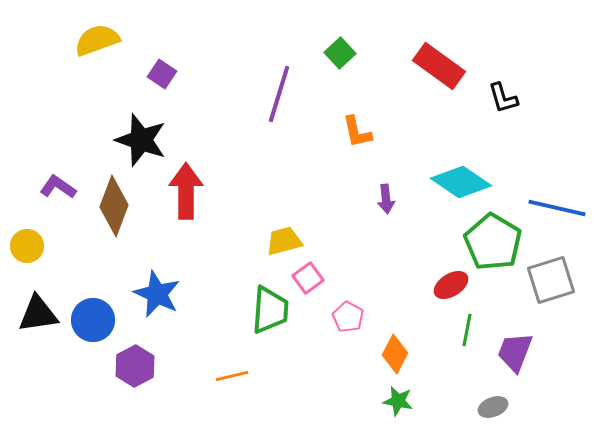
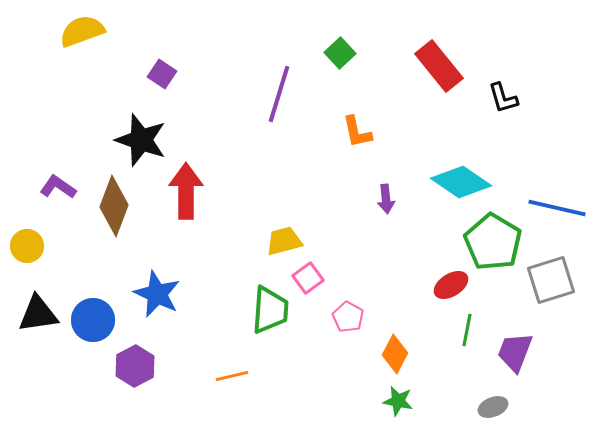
yellow semicircle: moved 15 px left, 9 px up
red rectangle: rotated 15 degrees clockwise
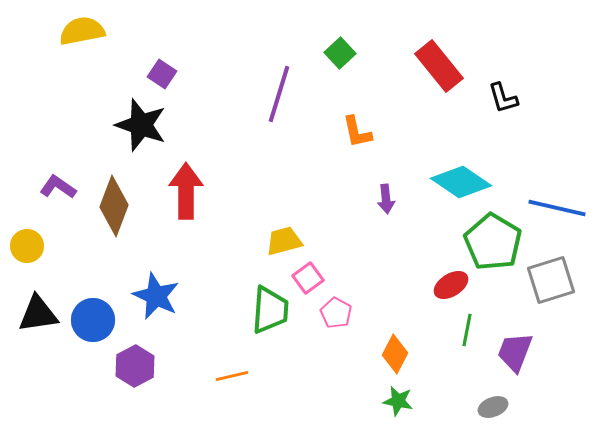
yellow semicircle: rotated 9 degrees clockwise
black star: moved 15 px up
blue star: moved 1 px left, 2 px down
pink pentagon: moved 12 px left, 4 px up
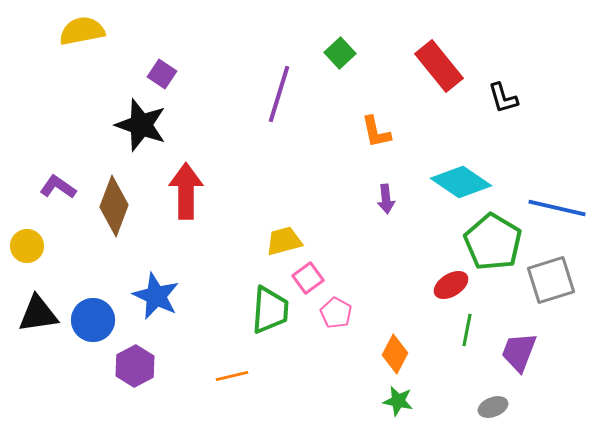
orange L-shape: moved 19 px right
purple trapezoid: moved 4 px right
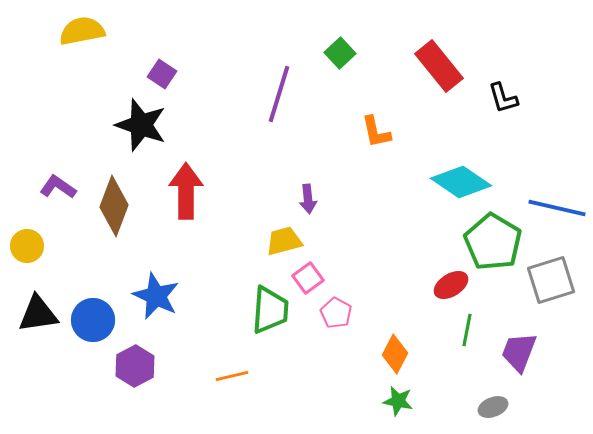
purple arrow: moved 78 px left
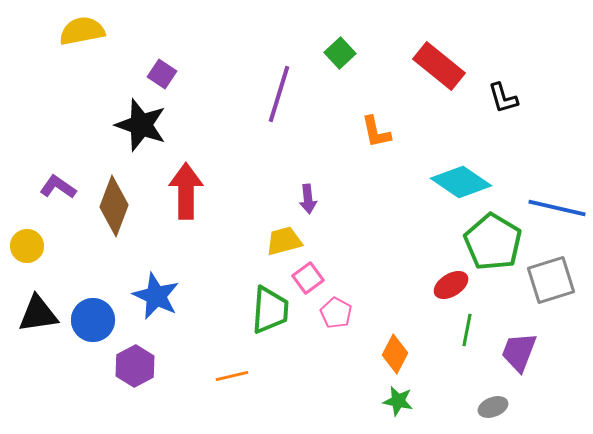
red rectangle: rotated 12 degrees counterclockwise
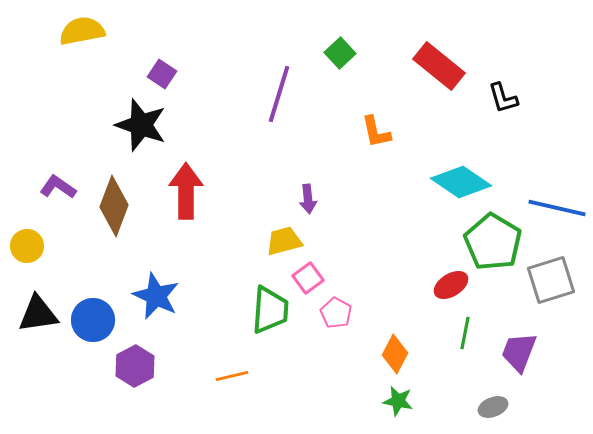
green line: moved 2 px left, 3 px down
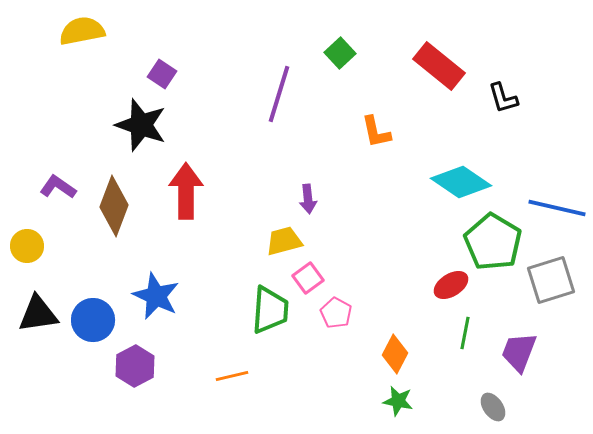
gray ellipse: rotated 76 degrees clockwise
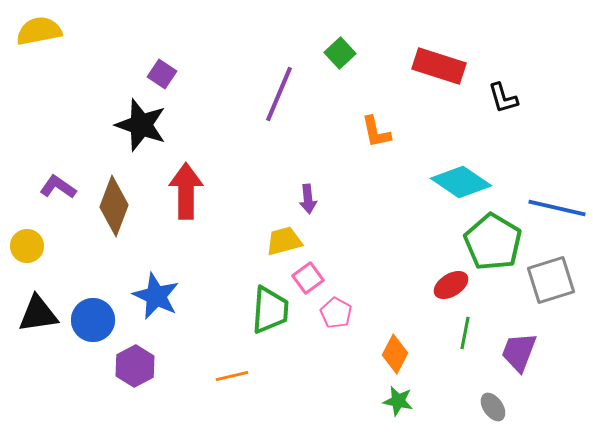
yellow semicircle: moved 43 px left
red rectangle: rotated 21 degrees counterclockwise
purple line: rotated 6 degrees clockwise
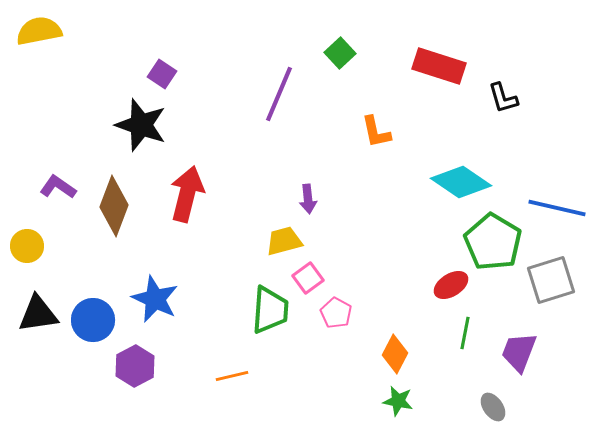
red arrow: moved 1 px right, 3 px down; rotated 14 degrees clockwise
blue star: moved 1 px left, 3 px down
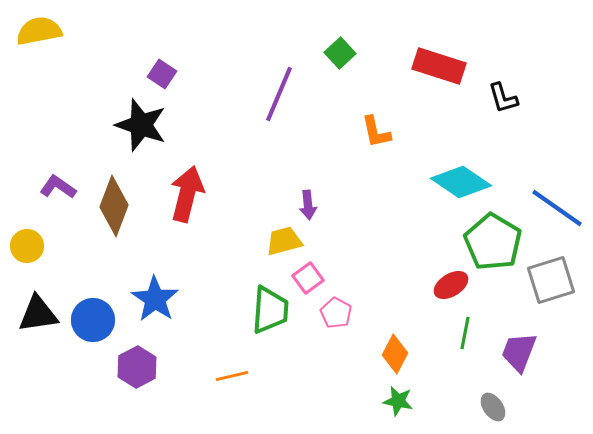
purple arrow: moved 6 px down
blue line: rotated 22 degrees clockwise
blue star: rotated 9 degrees clockwise
purple hexagon: moved 2 px right, 1 px down
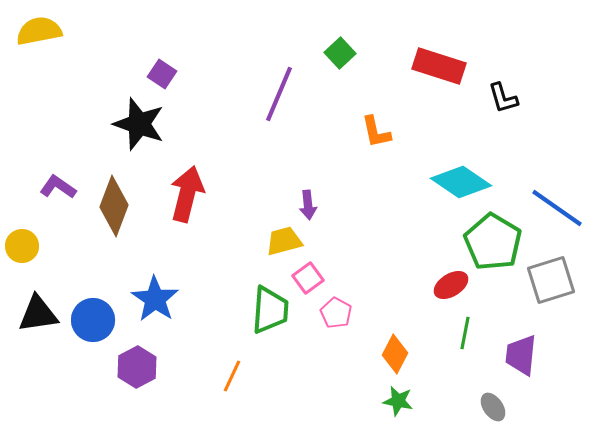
black star: moved 2 px left, 1 px up
yellow circle: moved 5 px left
purple trapezoid: moved 2 px right, 3 px down; rotated 15 degrees counterclockwise
orange line: rotated 52 degrees counterclockwise
